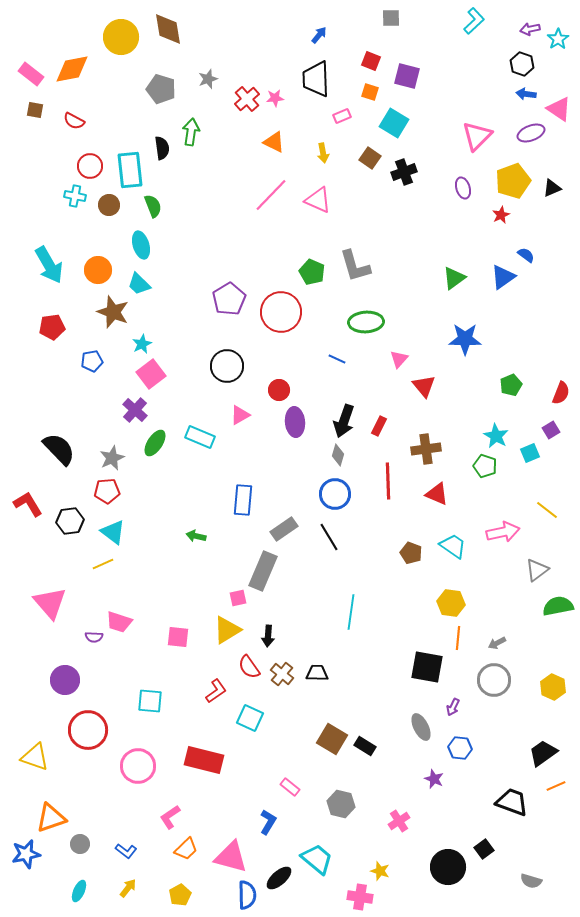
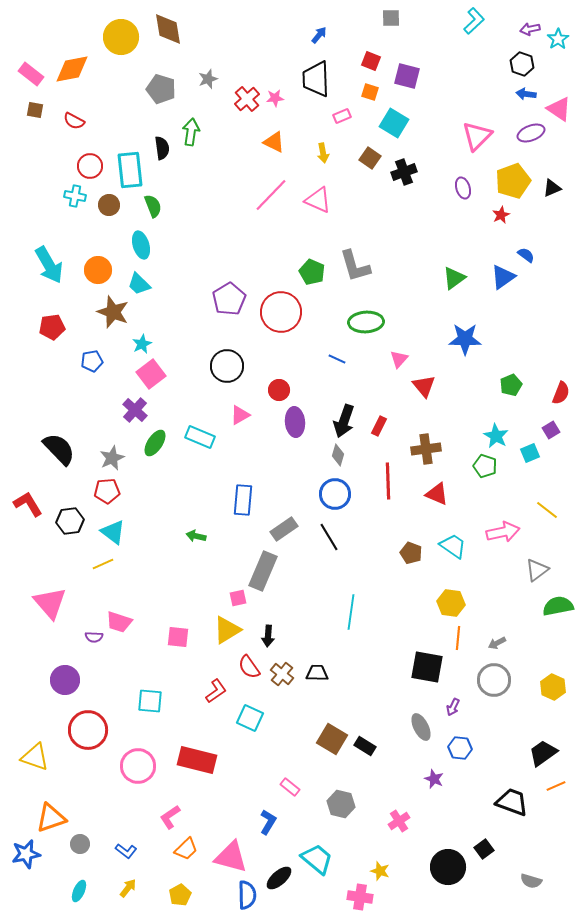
red rectangle at (204, 760): moved 7 px left
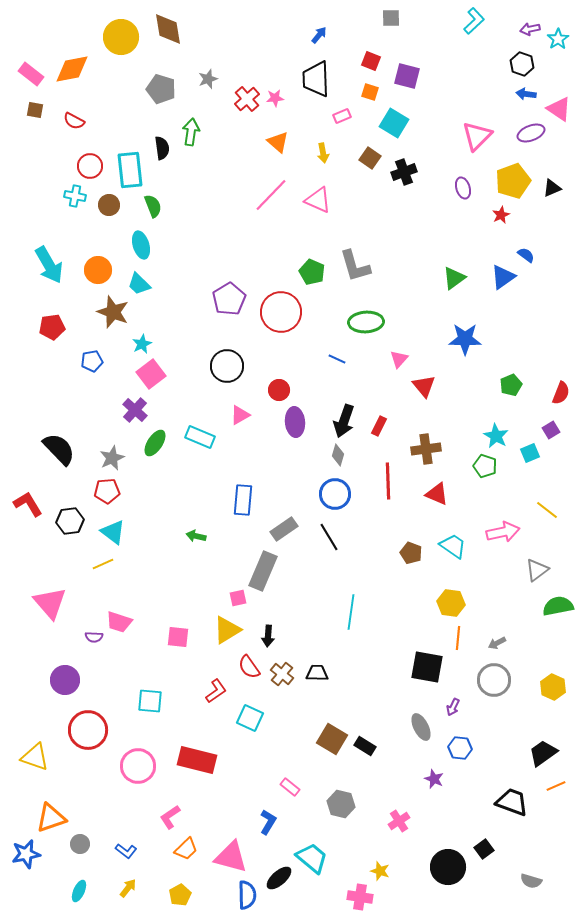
orange triangle at (274, 142): moved 4 px right; rotated 15 degrees clockwise
cyan trapezoid at (317, 859): moved 5 px left, 1 px up
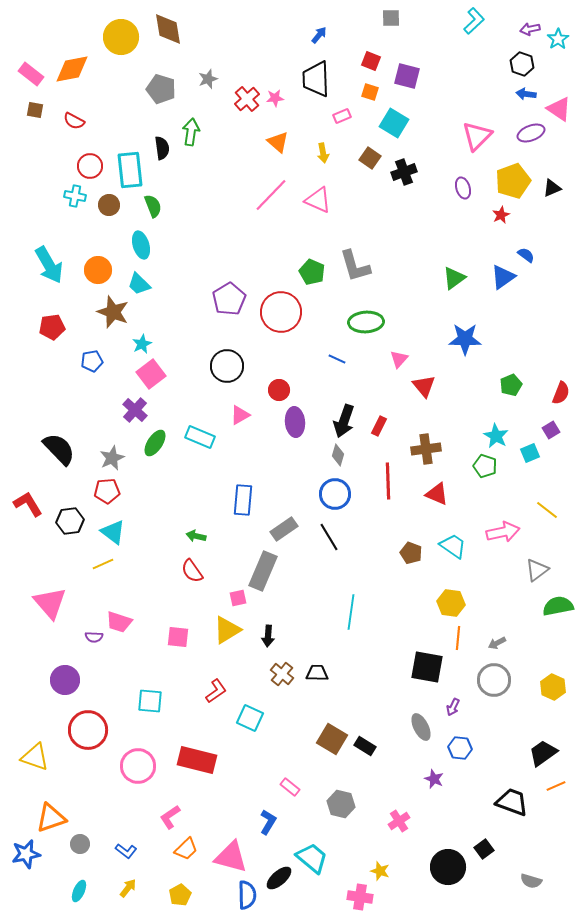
red semicircle at (249, 667): moved 57 px left, 96 px up
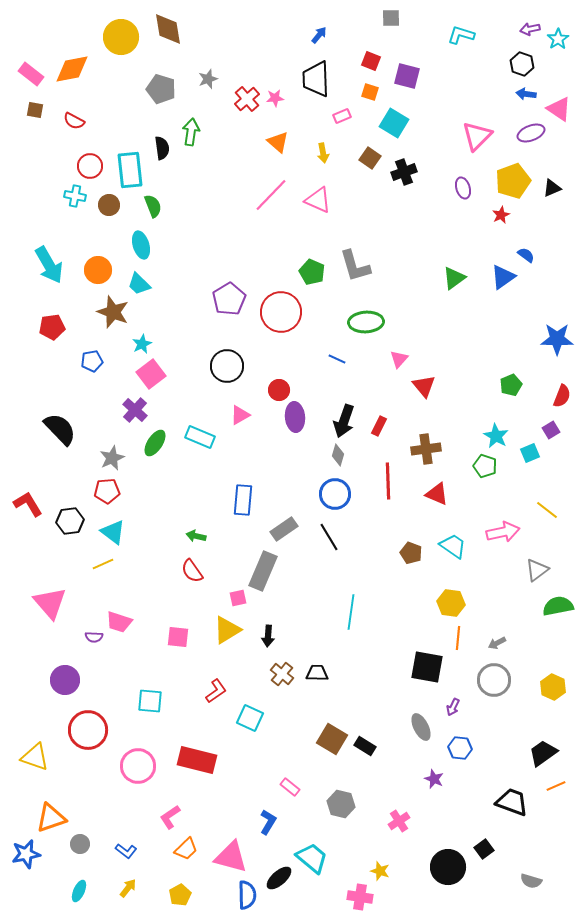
cyan L-shape at (474, 21): moved 13 px left, 14 px down; rotated 120 degrees counterclockwise
blue star at (465, 339): moved 92 px right
red semicircle at (561, 393): moved 1 px right, 3 px down
purple ellipse at (295, 422): moved 5 px up
black semicircle at (59, 449): moved 1 px right, 20 px up
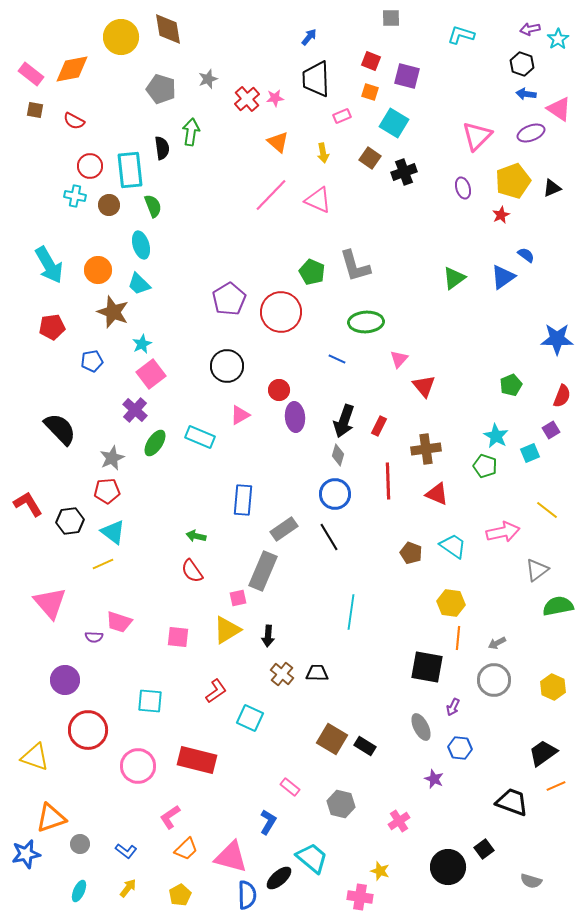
blue arrow at (319, 35): moved 10 px left, 2 px down
